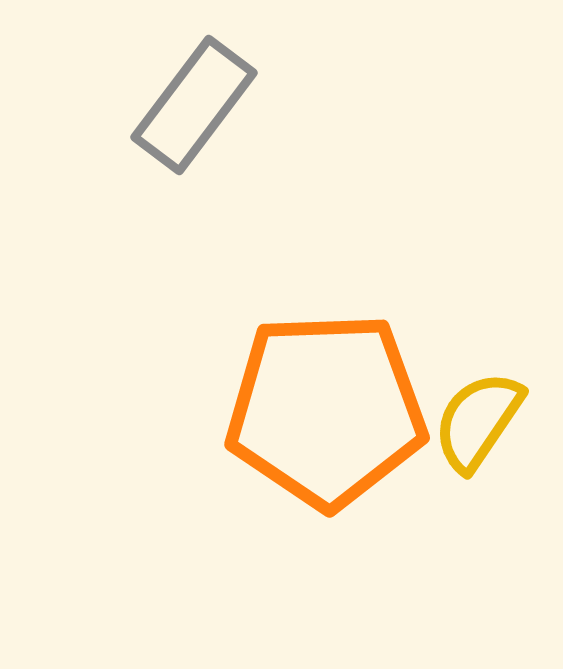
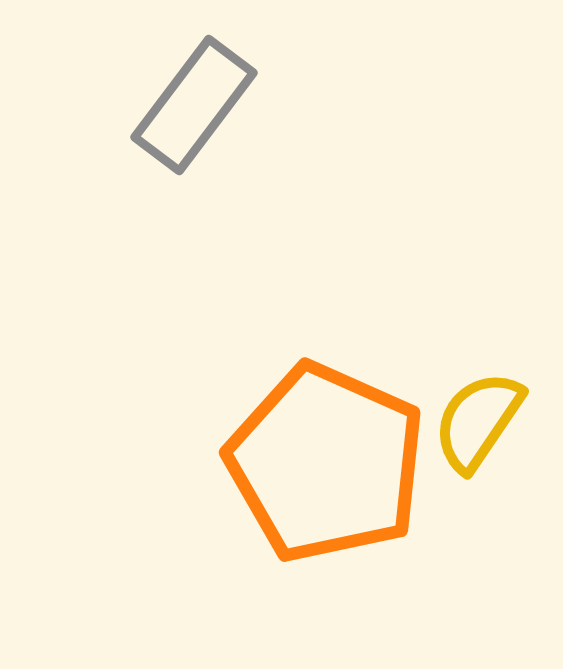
orange pentagon: moved 53 px down; rotated 26 degrees clockwise
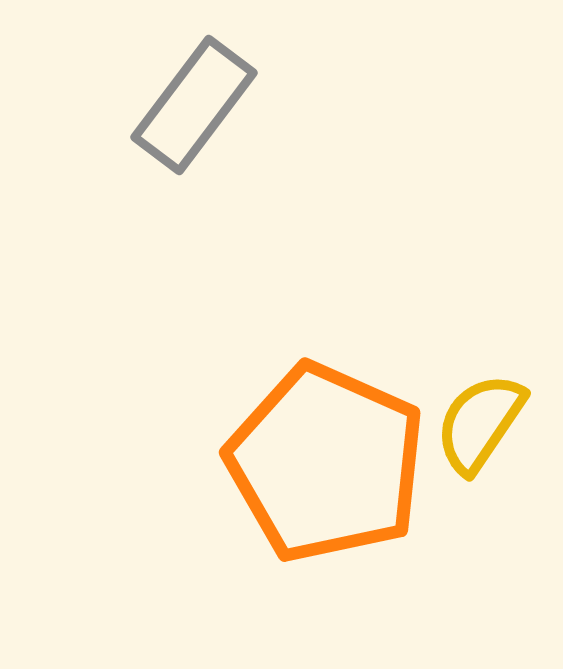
yellow semicircle: moved 2 px right, 2 px down
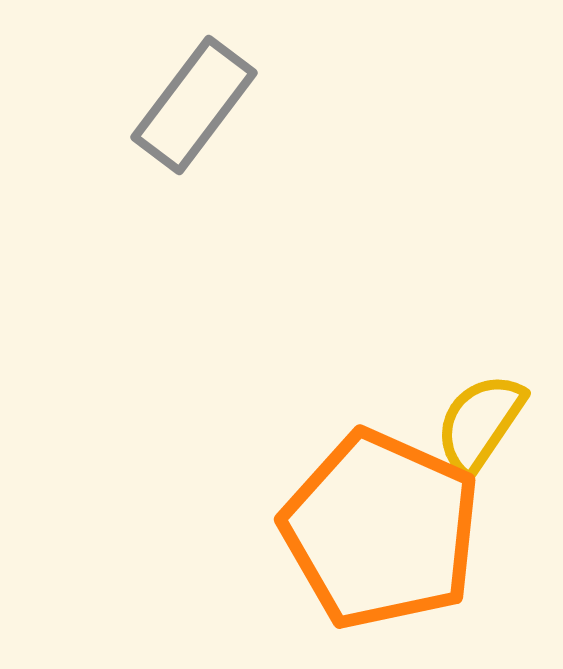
orange pentagon: moved 55 px right, 67 px down
